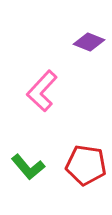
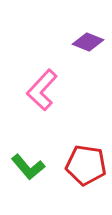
purple diamond: moved 1 px left
pink L-shape: moved 1 px up
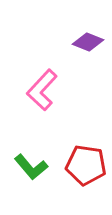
green L-shape: moved 3 px right
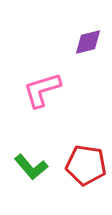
purple diamond: rotated 36 degrees counterclockwise
pink L-shape: rotated 30 degrees clockwise
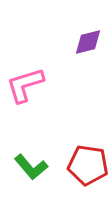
pink L-shape: moved 17 px left, 5 px up
red pentagon: moved 2 px right
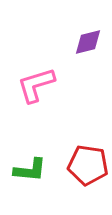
pink L-shape: moved 11 px right
green L-shape: moved 1 px left, 3 px down; rotated 44 degrees counterclockwise
